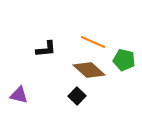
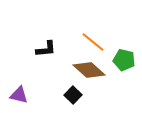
orange line: rotated 15 degrees clockwise
black square: moved 4 px left, 1 px up
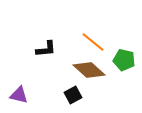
black square: rotated 18 degrees clockwise
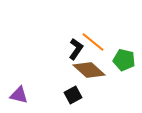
black L-shape: moved 30 px right; rotated 50 degrees counterclockwise
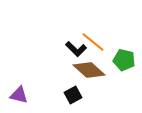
black L-shape: rotated 100 degrees clockwise
